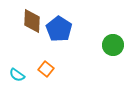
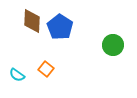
blue pentagon: moved 1 px right, 2 px up
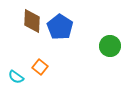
green circle: moved 3 px left, 1 px down
orange square: moved 6 px left, 2 px up
cyan semicircle: moved 1 px left, 2 px down
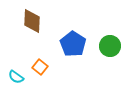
blue pentagon: moved 13 px right, 17 px down
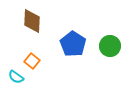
orange square: moved 8 px left, 6 px up
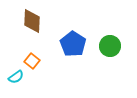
cyan semicircle: rotated 70 degrees counterclockwise
